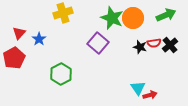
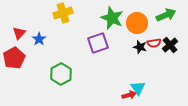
orange circle: moved 4 px right, 5 px down
purple square: rotated 30 degrees clockwise
red arrow: moved 21 px left
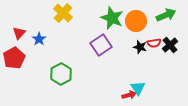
yellow cross: rotated 30 degrees counterclockwise
orange circle: moved 1 px left, 2 px up
purple square: moved 3 px right, 2 px down; rotated 15 degrees counterclockwise
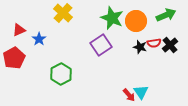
red triangle: moved 3 px up; rotated 24 degrees clockwise
cyan triangle: moved 3 px right, 4 px down
red arrow: rotated 64 degrees clockwise
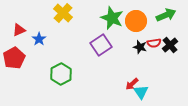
red arrow: moved 3 px right, 11 px up; rotated 88 degrees clockwise
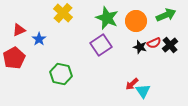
green star: moved 5 px left
red semicircle: rotated 16 degrees counterclockwise
green hexagon: rotated 20 degrees counterclockwise
cyan triangle: moved 2 px right, 1 px up
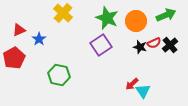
green hexagon: moved 2 px left, 1 px down
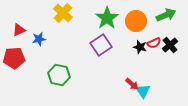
green star: rotated 15 degrees clockwise
blue star: rotated 24 degrees clockwise
red pentagon: rotated 25 degrees clockwise
red arrow: rotated 96 degrees counterclockwise
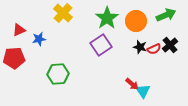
red semicircle: moved 6 px down
green hexagon: moved 1 px left, 1 px up; rotated 15 degrees counterclockwise
